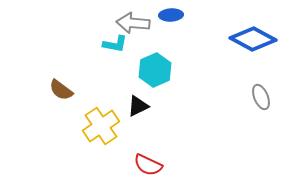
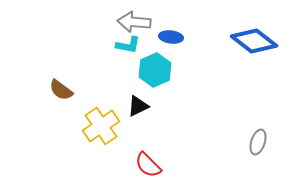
blue ellipse: moved 22 px down; rotated 10 degrees clockwise
gray arrow: moved 1 px right, 1 px up
blue diamond: moved 1 px right, 2 px down; rotated 9 degrees clockwise
cyan L-shape: moved 13 px right, 1 px down
gray ellipse: moved 3 px left, 45 px down; rotated 40 degrees clockwise
red semicircle: rotated 20 degrees clockwise
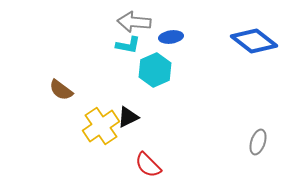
blue ellipse: rotated 15 degrees counterclockwise
black triangle: moved 10 px left, 11 px down
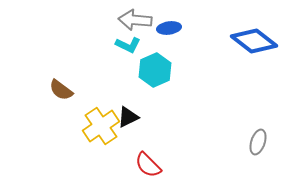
gray arrow: moved 1 px right, 2 px up
blue ellipse: moved 2 px left, 9 px up
cyan L-shape: rotated 15 degrees clockwise
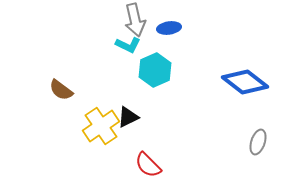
gray arrow: rotated 108 degrees counterclockwise
blue diamond: moved 9 px left, 41 px down
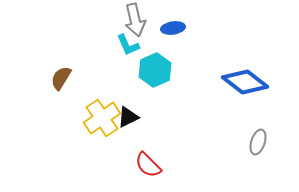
blue ellipse: moved 4 px right
cyan L-shape: rotated 40 degrees clockwise
brown semicircle: moved 12 px up; rotated 85 degrees clockwise
yellow cross: moved 1 px right, 8 px up
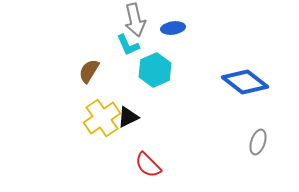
brown semicircle: moved 28 px right, 7 px up
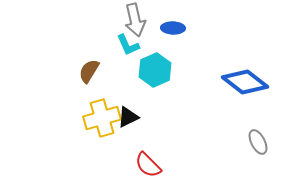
blue ellipse: rotated 10 degrees clockwise
yellow cross: rotated 18 degrees clockwise
gray ellipse: rotated 45 degrees counterclockwise
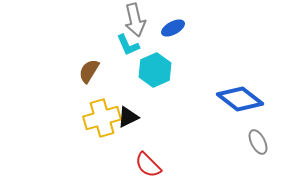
blue ellipse: rotated 30 degrees counterclockwise
blue diamond: moved 5 px left, 17 px down
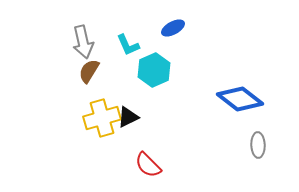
gray arrow: moved 52 px left, 22 px down
cyan hexagon: moved 1 px left
gray ellipse: moved 3 px down; rotated 25 degrees clockwise
